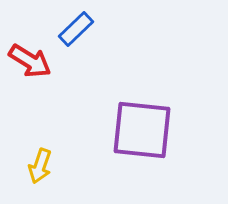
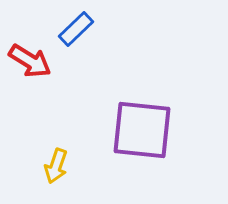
yellow arrow: moved 16 px right
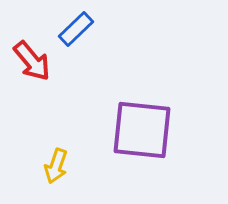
red arrow: moved 2 px right; rotated 18 degrees clockwise
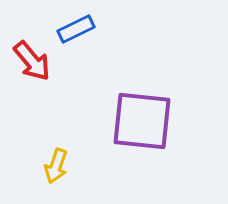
blue rectangle: rotated 18 degrees clockwise
purple square: moved 9 px up
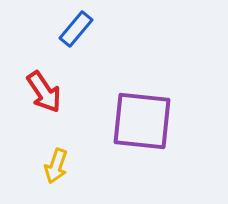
blue rectangle: rotated 24 degrees counterclockwise
red arrow: moved 12 px right, 31 px down; rotated 6 degrees clockwise
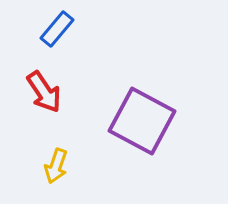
blue rectangle: moved 19 px left
purple square: rotated 22 degrees clockwise
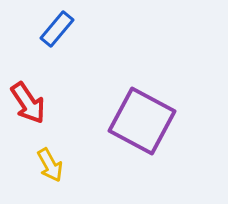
red arrow: moved 16 px left, 11 px down
yellow arrow: moved 6 px left, 1 px up; rotated 48 degrees counterclockwise
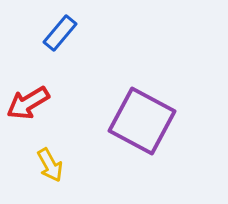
blue rectangle: moved 3 px right, 4 px down
red arrow: rotated 93 degrees clockwise
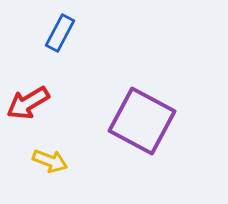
blue rectangle: rotated 12 degrees counterclockwise
yellow arrow: moved 4 px up; rotated 40 degrees counterclockwise
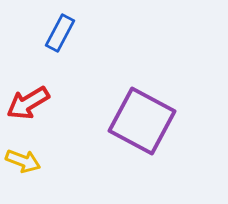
yellow arrow: moved 27 px left
